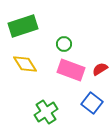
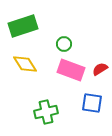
blue square: rotated 30 degrees counterclockwise
green cross: rotated 20 degrees clockwise
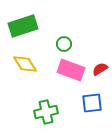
blue square: rotated 15 degrees counterclockwise
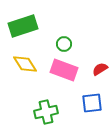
pink rectangle: moved 7 px left
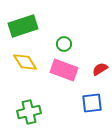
yellow diamond: moved 2 px up
green cross: moved 17 px left
